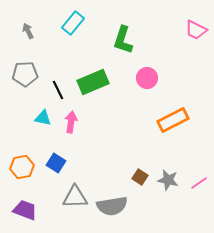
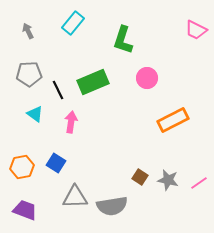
gray pentagon: moved 4 px right
cyan triangle: moved 8 px left, 4 px up; rotated 24 degrees clockwise
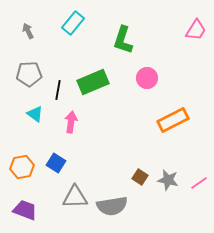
pink trapezoid: rotated 85 degrees counterclockwise
black line: rotated 36 degrees clockwise
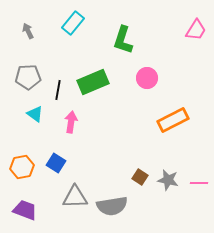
gray pentagon: moved 1 px left, 3 px down
pink line: rotated 36 degrees clockwise
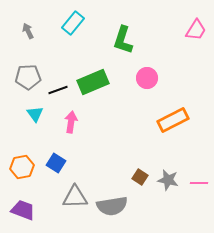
black line: rotated 60 degrees clockwise
cyan triangle: rotated 18 degrees clockwise
purple trapezoid: moved 2 px left
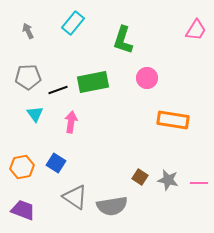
green rectangle: rotated 12 degrees clockwise
orange rectangle: rotated 36 degrees clockwise
gray triangle: rotated 36 degrees clockwise
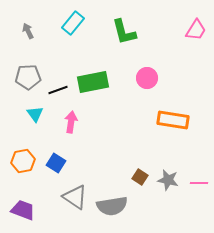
green L-shape: moved 1 px right, 8 px up; rotated 32 degrees counterclockwise
orange hexagon: moved 1 px right, 6 px up
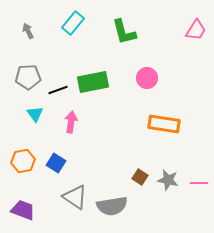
orange rectangle: moved 9 px left, 4 px down
